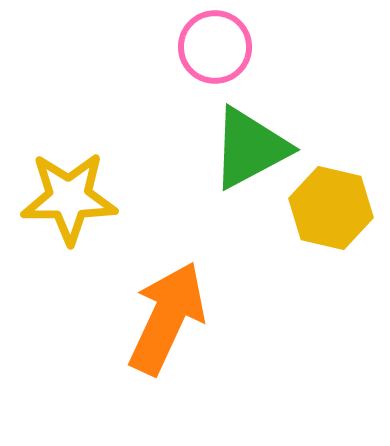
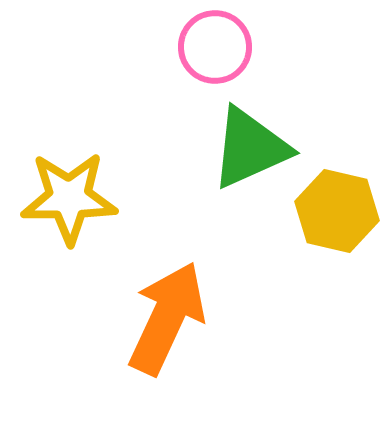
green triangle: rotated 4 degrees clockwise
yellow hexagon: moved 6 px right, 3 px down
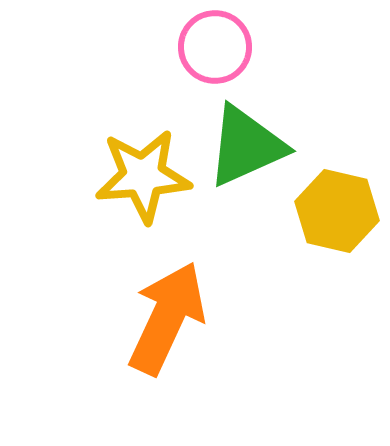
green triangle: moved 4 px left, 2 px up
yellow star: moved 74 px right, 22 px up; rotated 4 degrees counterclockwise
